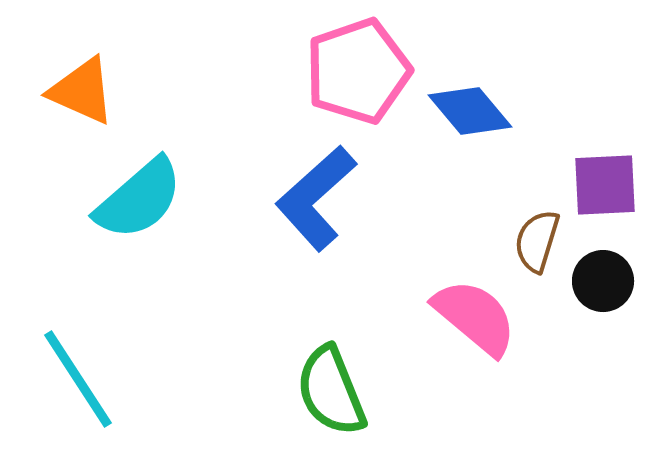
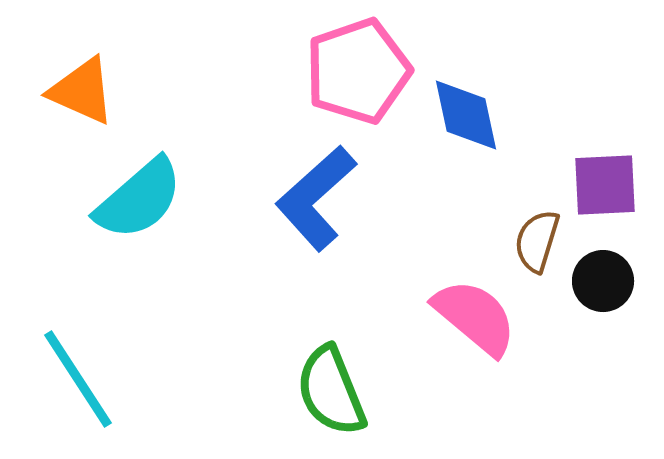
blue diamond: moved 4 px left, 4 px down; rotated 28 degrees clockwise
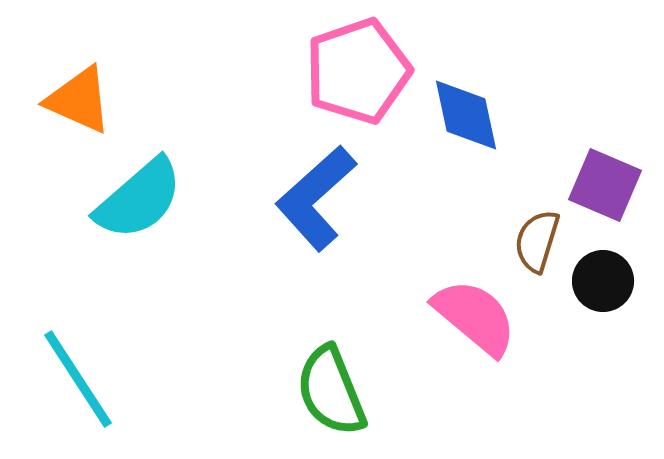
orange triangle: moved 3 px left, 9 px down
purple square: rotated 26 degrees clockwise
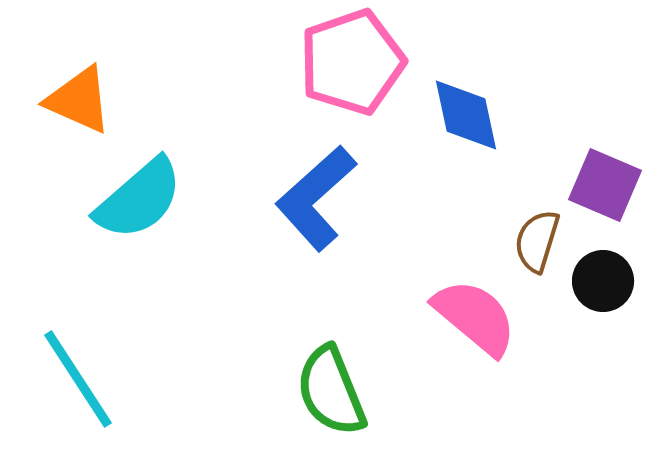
pink pentagon: moved 6 px left, 9 px up
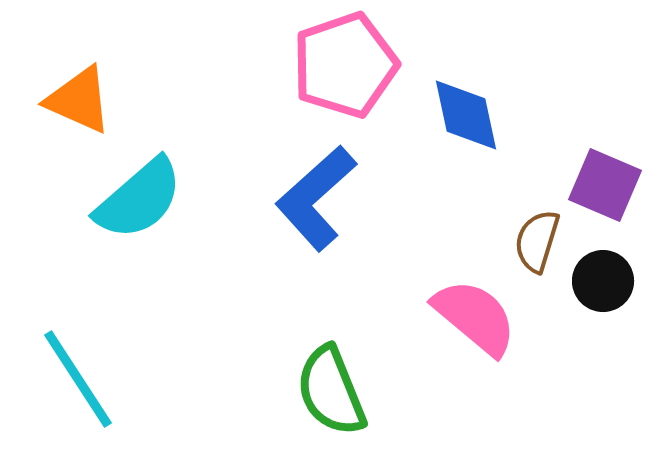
pink pentagon: moved 7 px left, 3 px down
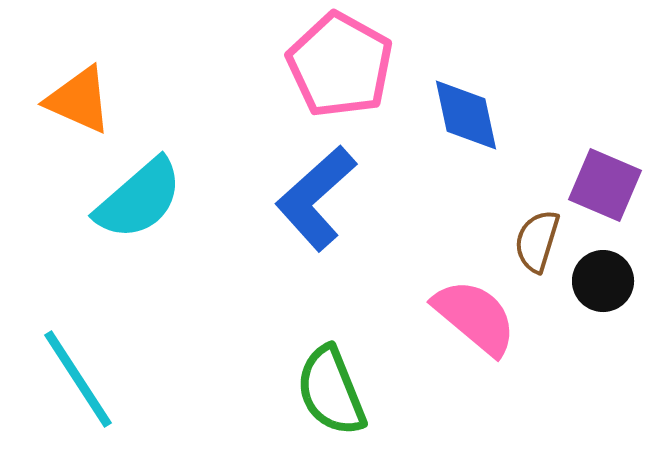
pink pentagon: moved 5 px left; rotated 24 degrees counterclockwise
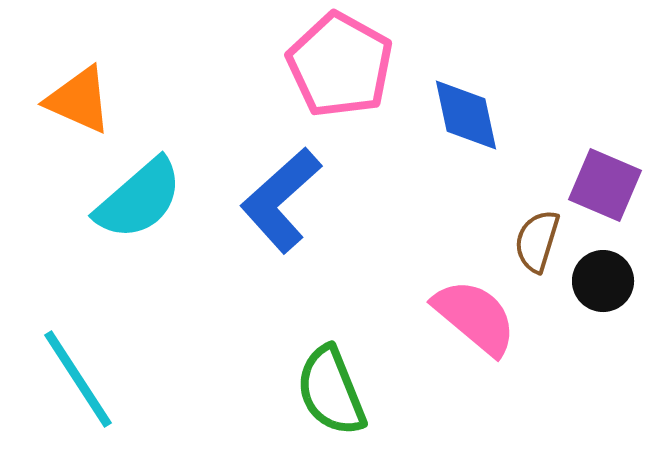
blue L-shape: moved 35 px left, 2 px down
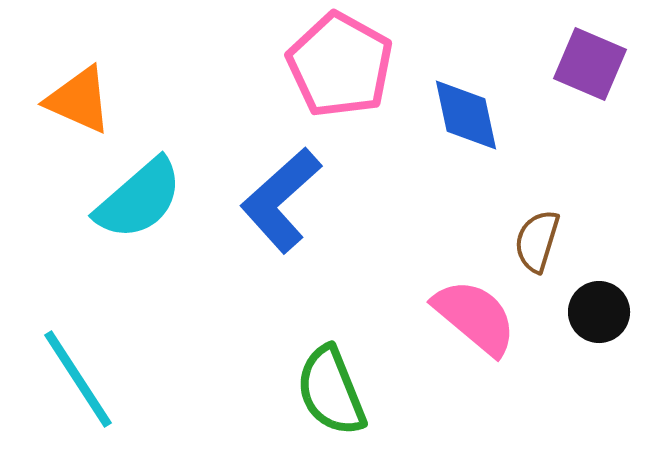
purple square: moved 15 px left, 121 px up
black circle: moved 4 px left, 31 px down
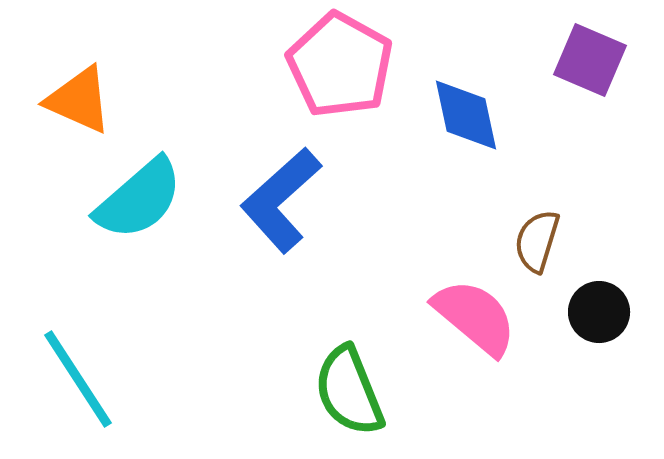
purple square: moved 4 px up
green semicircle: moved 18 px right
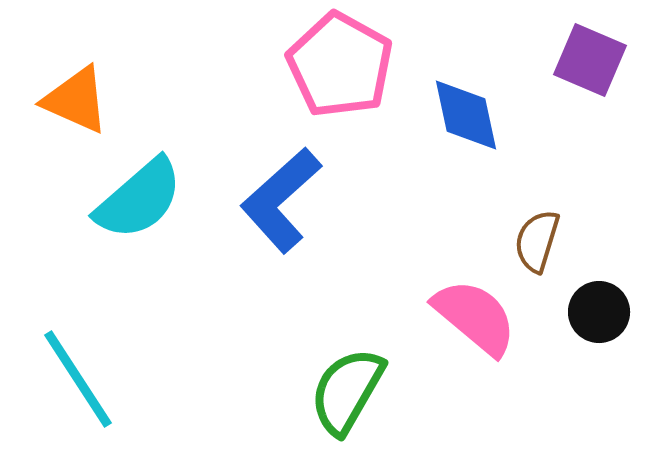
orange triangle: moved 3 px left
green semicircle: moved 2 px left; rotated 52 degrees clockwise
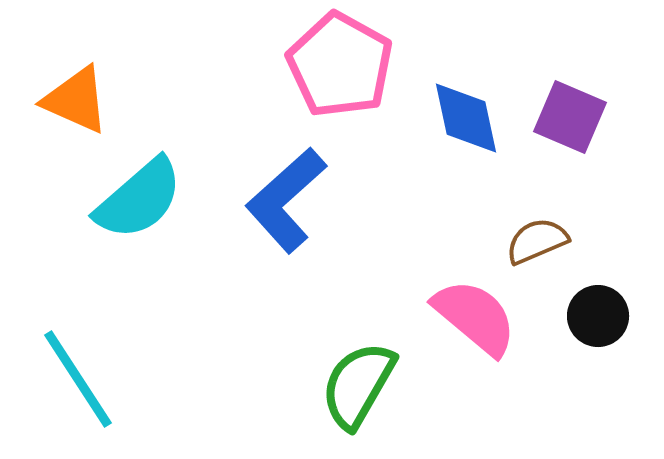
purple square: moved 20 px left, 57 px down
blue diamond: moved 3 px down
blue L-shape: moved 5 px right
brown semicircle: rotated 50 degrees clockwise
black circle: moved 1 px left, 4 px down
green semicircle: moved 11 px right, 6 px up
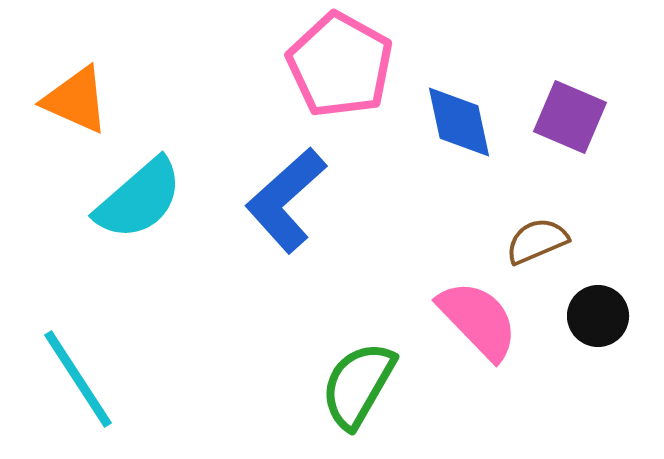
blue diamond: moved 7 px left, 4 px down
pink semicircle: moved 3 px right, 3 px down; rotated 6 degrees clockwise
